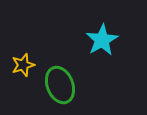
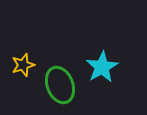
cyan star: moved 27 px down
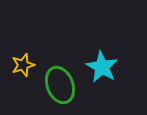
cyan star: rotated 12 degrees counterclockwise
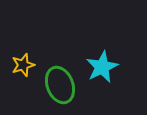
cyan star: rotated 16 degrees clockwise
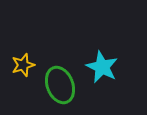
cyan star: rotated 20 degrees counterclockwise
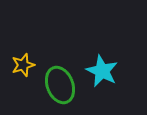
cyan star: moved 4 px down
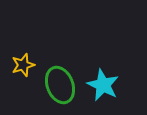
cyan star: moved 1 px right, 14 px down
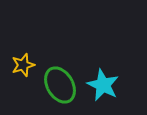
green ellipse: rotated 9 degrees counterclockwise
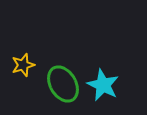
green ellipse: moved 3 px right, 1 px up
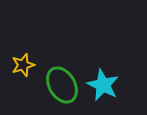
green ellipse: moved 1 px left, 1 px down
